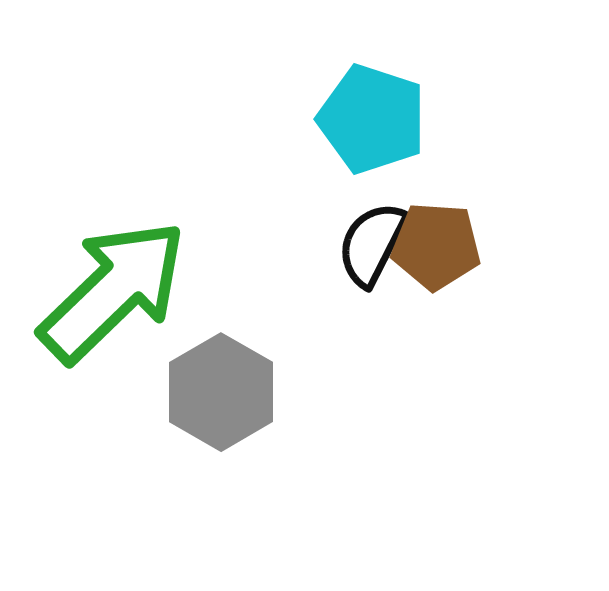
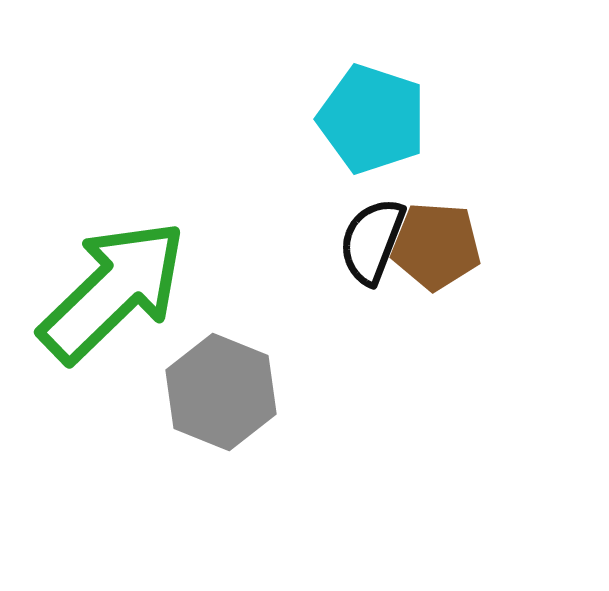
black semicircle: moved 3 px up; rotated 6 degrees counterclockwise
gray hexagon: rotated 8 degrees counterclockwise
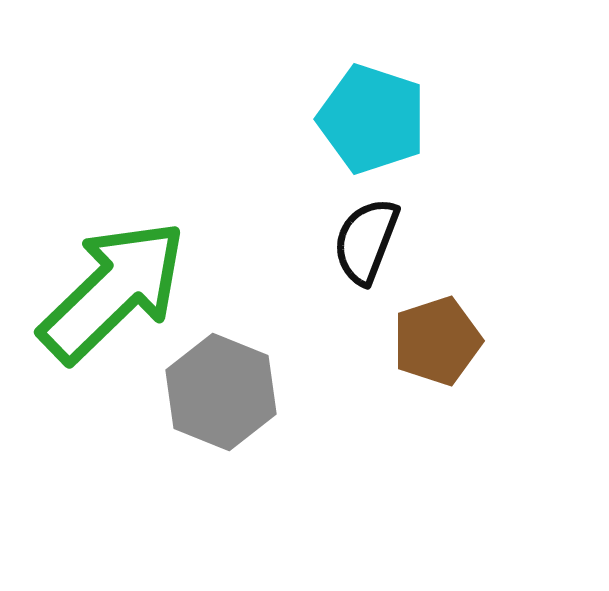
black semicircle: moved 6 px left
brown pentagon: moved 1 px right, 95 px down; rotated 22 degrees counterclockwise
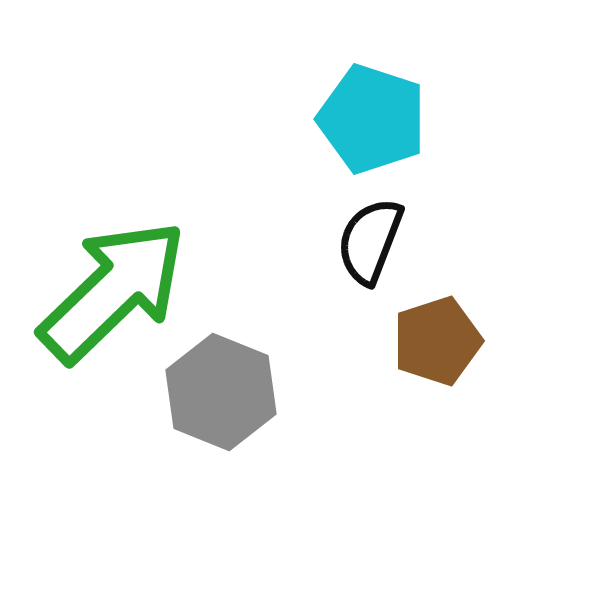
black semicircle: moved 4 px right
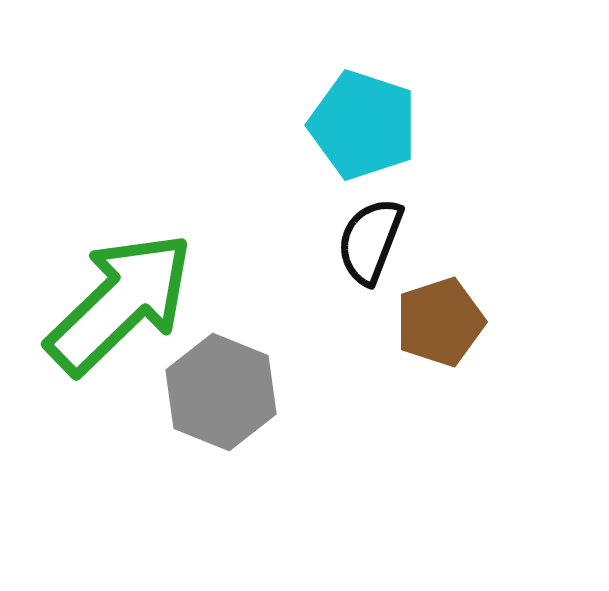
cyan pentagon: moved 9 px left, 6 px down
green arrow: moved 7 px right, 12 px down
brown pentagon: moved 3 px right, 19 px up
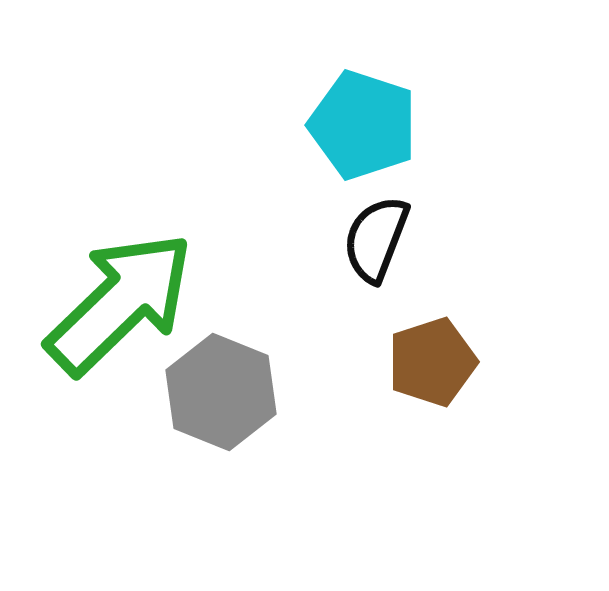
black semicircle: moved 6 px right, 2 px up
brown pentagon: moved 8 px left, 40 px down
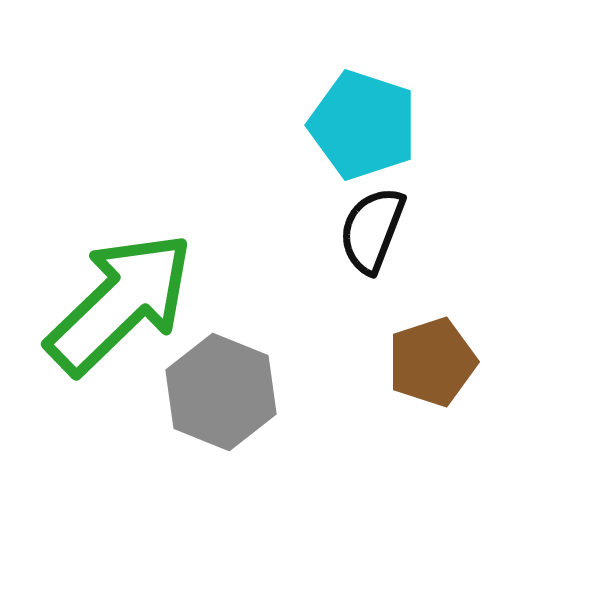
black semicircle: moved 4 px left, 9 px up
